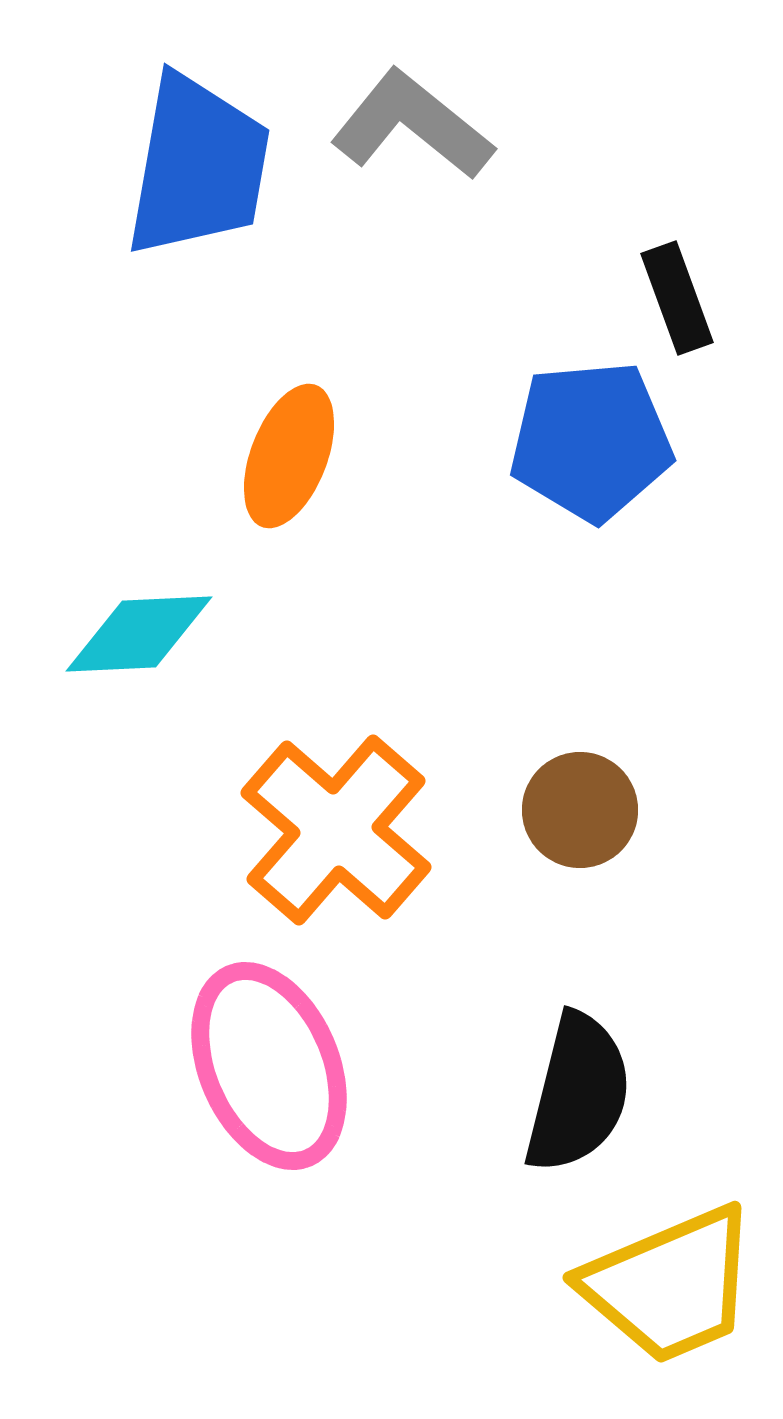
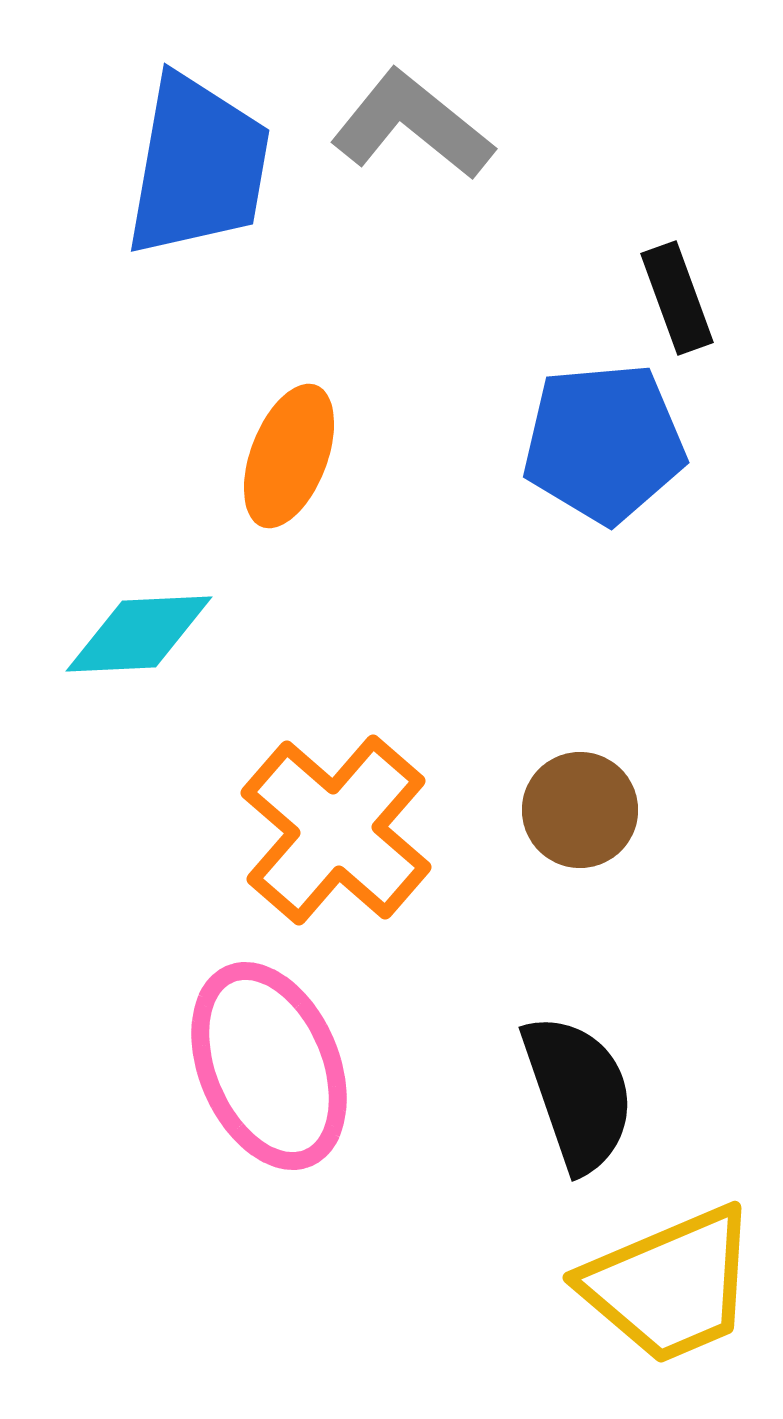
blue pentagon: moved 13 px right, 2 px down
black semicircle: rotated 33 degrees counterclockwise
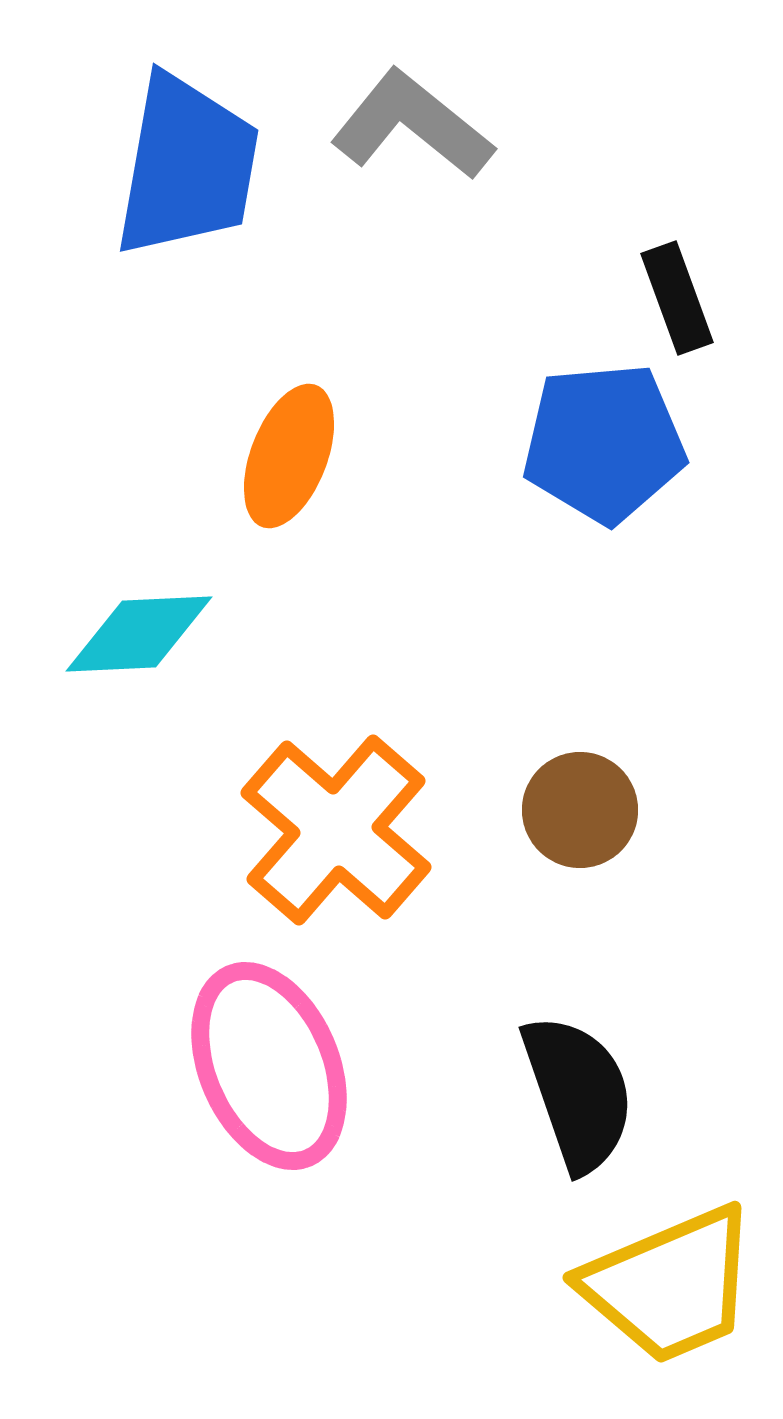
blue trapezoid: moved 11 px left
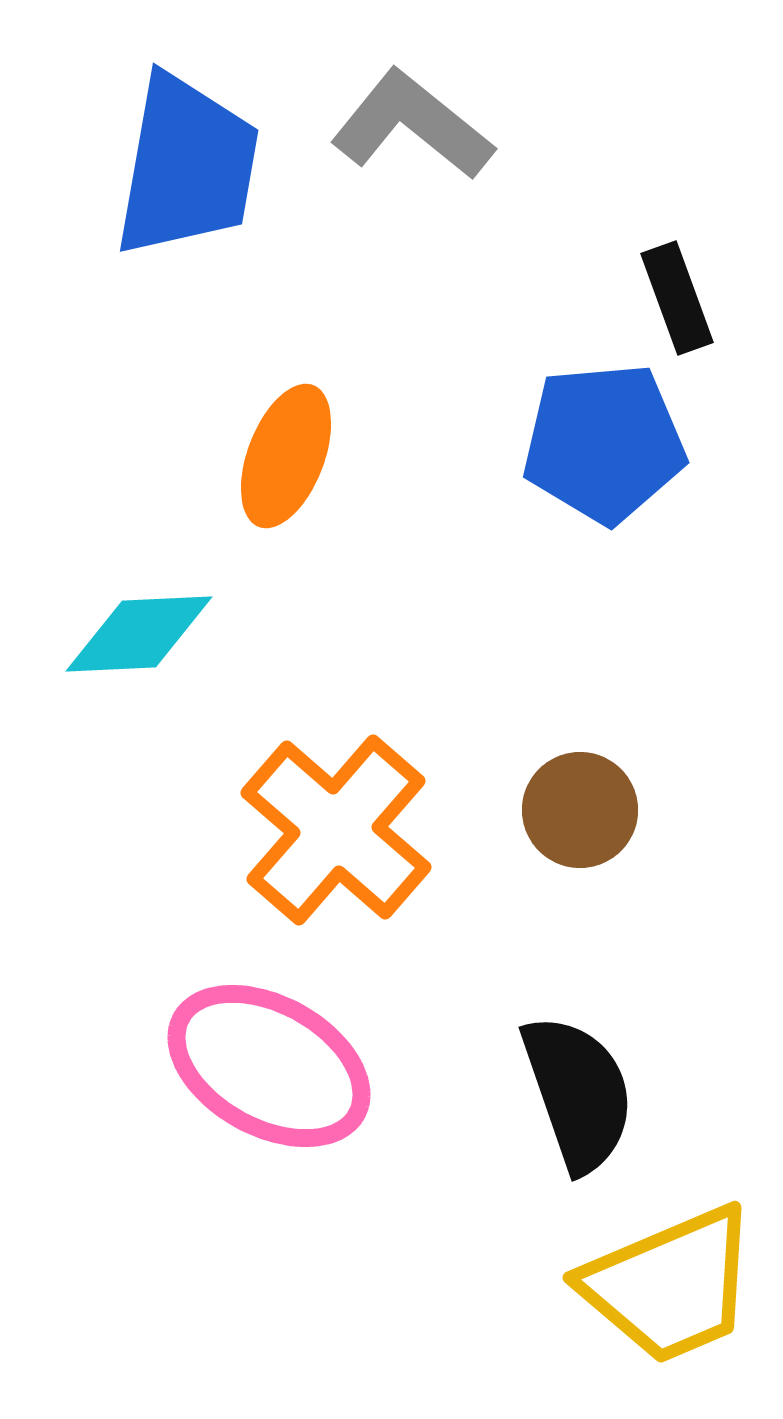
orange ellipse: moved 3 px left
pink ellipse: rotated 38 degrees counterclockwise
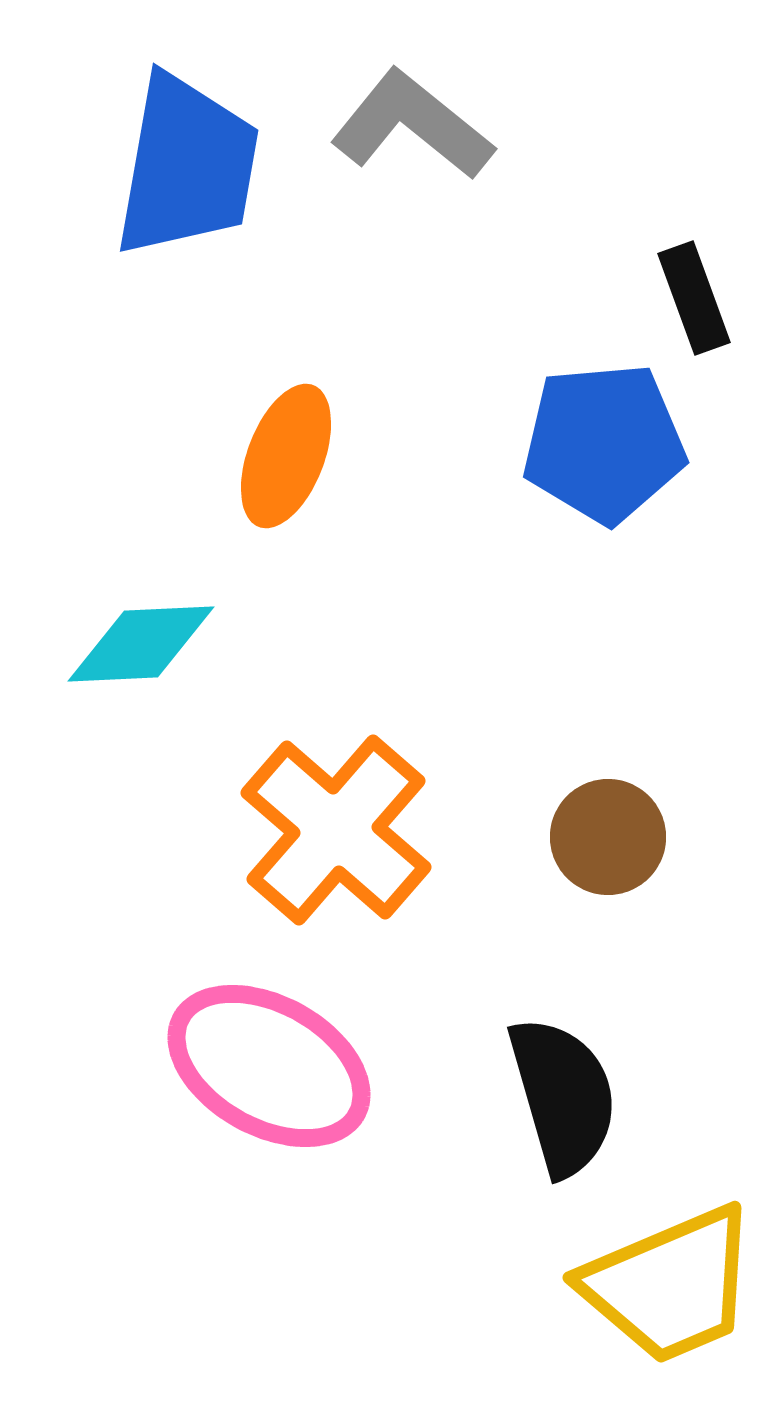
black rectangle: moved 17 px right
cyan diamond: moved 2 px right, 10 px down
brown circle: moved 28 px right, 27 px down
black semicircle: moved 15 px left, 3 px down; rotated 3 degrees clockwise
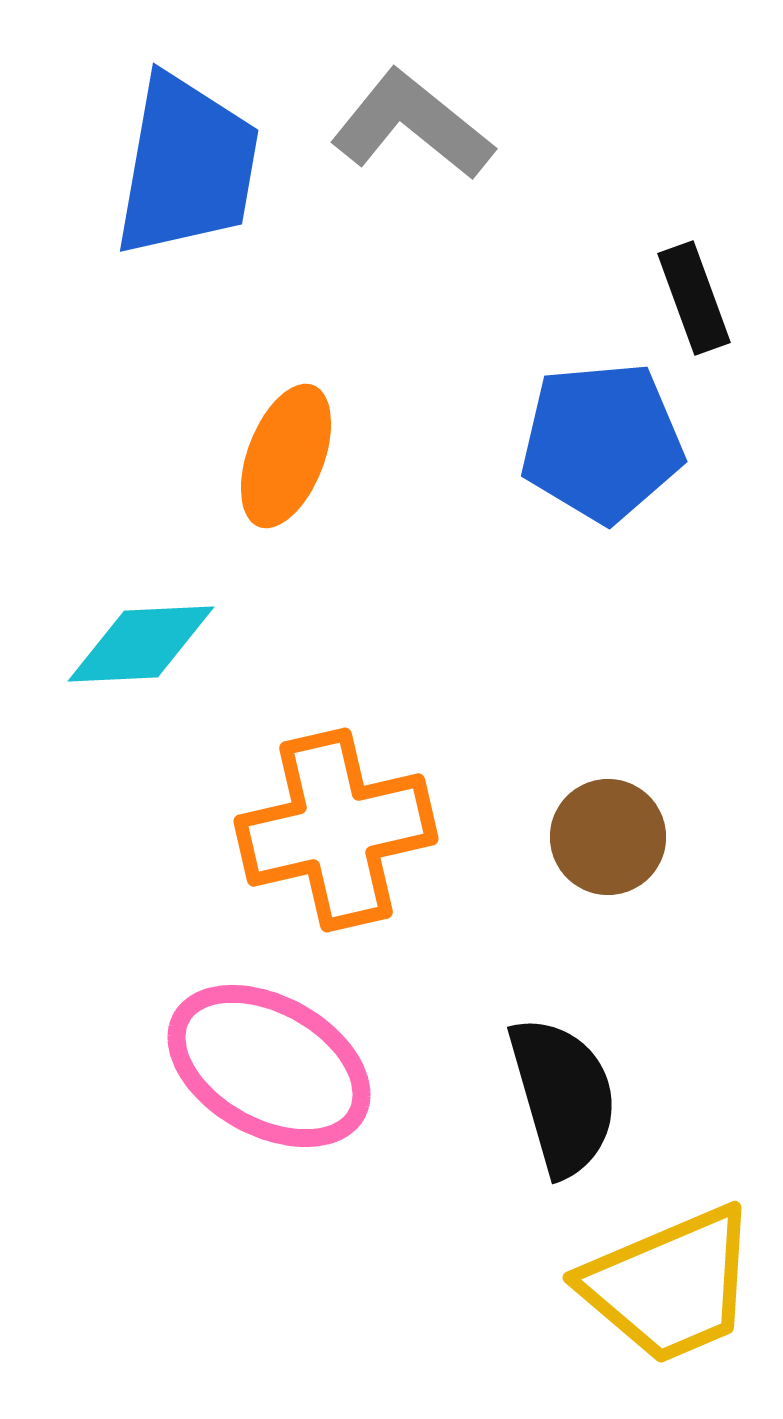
blue pentagon: moved 2 px left, 1 px up
orange cross: rotated 36 degrees clockwise
